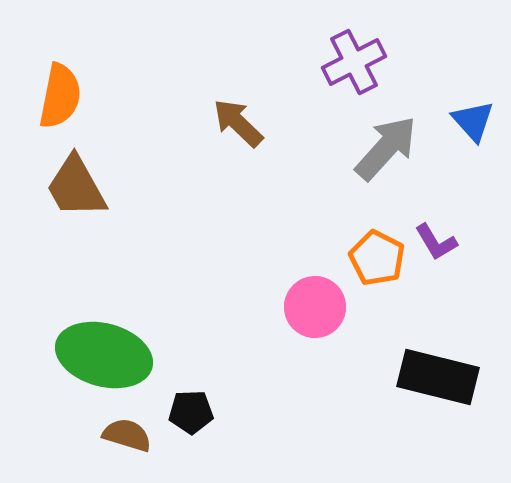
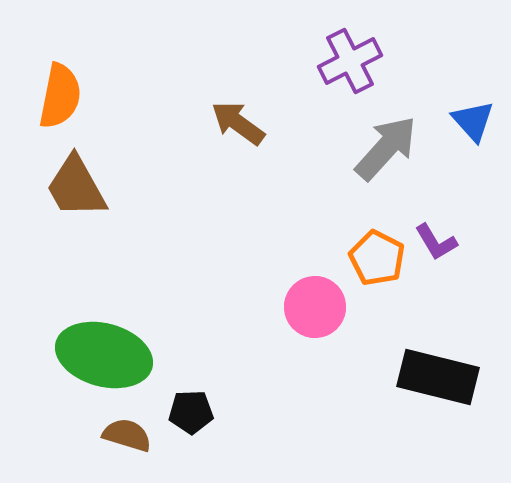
purple cross: moved 4 px left, 1 px up
brown arrow: rotated 8 degrees counterclockwise
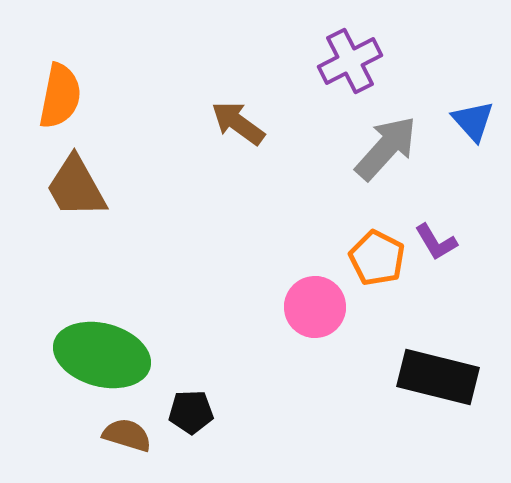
green ellipse: moved 2 px left
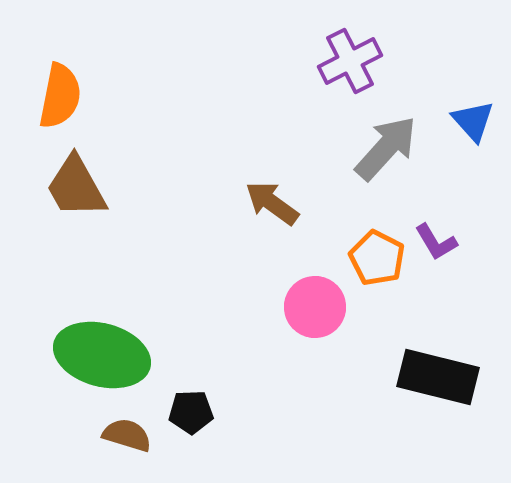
brown arrow: moved 34 px right, 80 px down
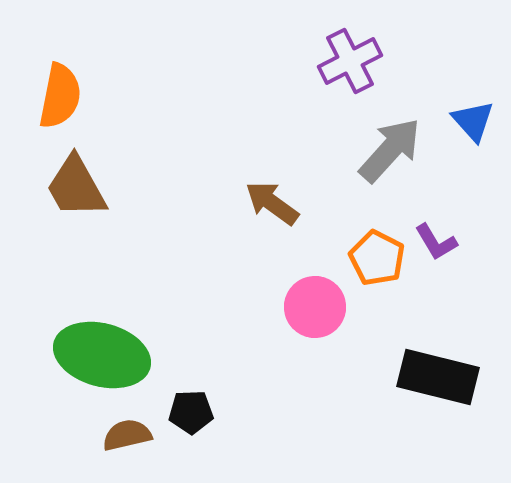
gray arrow: moved 4 px right, 2 px down
brown semicircle: rotated 30 degrees counterclockwise
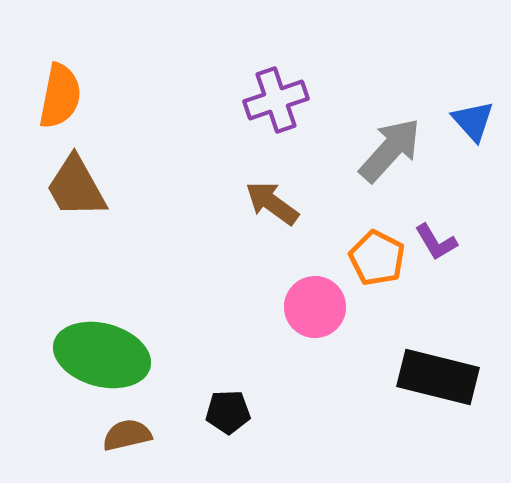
purple cross: moved 74 px left, 39 px down; rotated 8 degrees clockwise
black pentagon: moved 37 px right
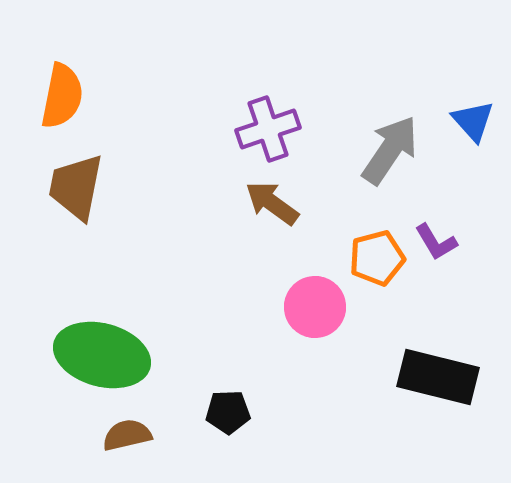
orange semicircle: moved 2 px right
purple cross: moved 8 px left, 29 px down
gray arrow: rotated 8 degrees counterclockwise
brown trapezoid: rotated 40 degrees clockwise
orange pentagon: rotated 30 degrees clockwise
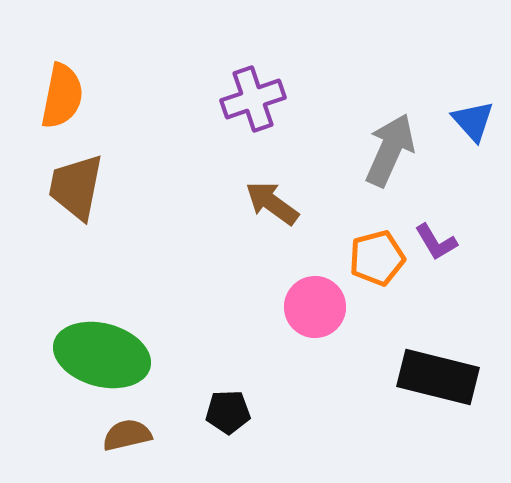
purple cross: moved 15 px left, 30 px up
gray arrow: rotated 10 degrees counterclockwise
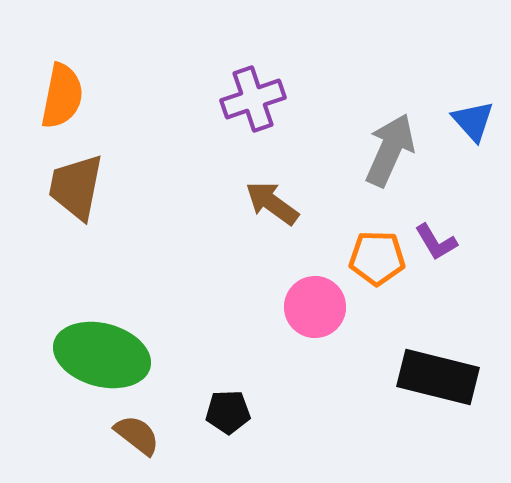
orange pentagon: rotated 16 degrees clockwise
brown semicircle: moved 10 px right; rotated 51 degrees clockwise
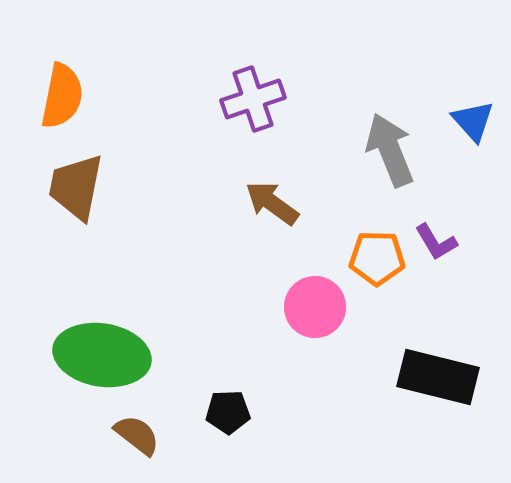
gray arrow: rotated 46 degrees counterclockwise
green ellipse: rotated 6 degrees counterclockwise
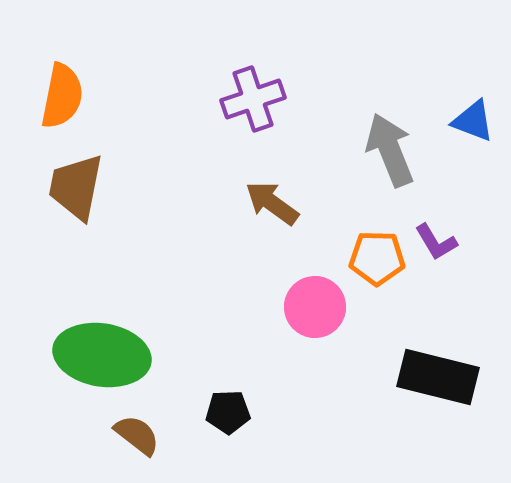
blue triangle: rotated 27 degrees counterclockwise
